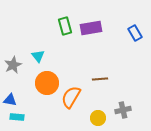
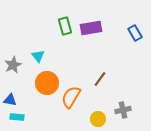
brown line: rotated 49 degrees counterclockwise
yellow circle: moved 1 px down
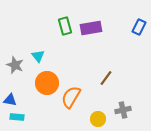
blue rectangle: moved 4 px right, 6 px up; rotated 56 degrees clockwise
gray star: moved 2 px right; rotated 24 degrees counterclockwise
brown line: moved 6 px right, 1 px up
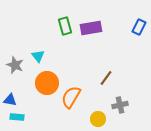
gray cross: moved 3 px left, 5 px up
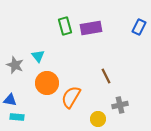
brown line: moved 2 px up; rotated 63 degrees counterclockwise
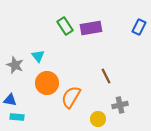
green rectangle: rotated 18 degrees counterclockwise
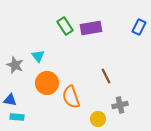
orange semicircle: rotated 50 degrees counterclockwise
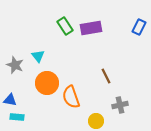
yellow circle: moved 2 px left, 2 px down
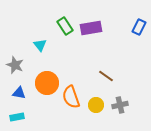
cyan triangle: moved 2 px right, 11 px up
brown line: rotated 28 degrees counterclockwise
blue triangle: moved 9 px right, 7 px up
cyan rectangle: rotated 16 degrees counterclockwise
yellow circle: moved 16 px up
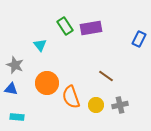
blue rectangle: moved 12 px down
blue triangle: moved 8 px left, 4 px up
cyan rectangle: rotated 16 degrees clockwise
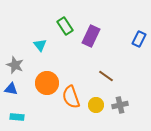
purple rectangle: moved 8 px down; rotated 55 degrees counterclockwise
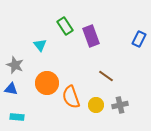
purple rectangle: rotated 45 degrees counterclockwise
